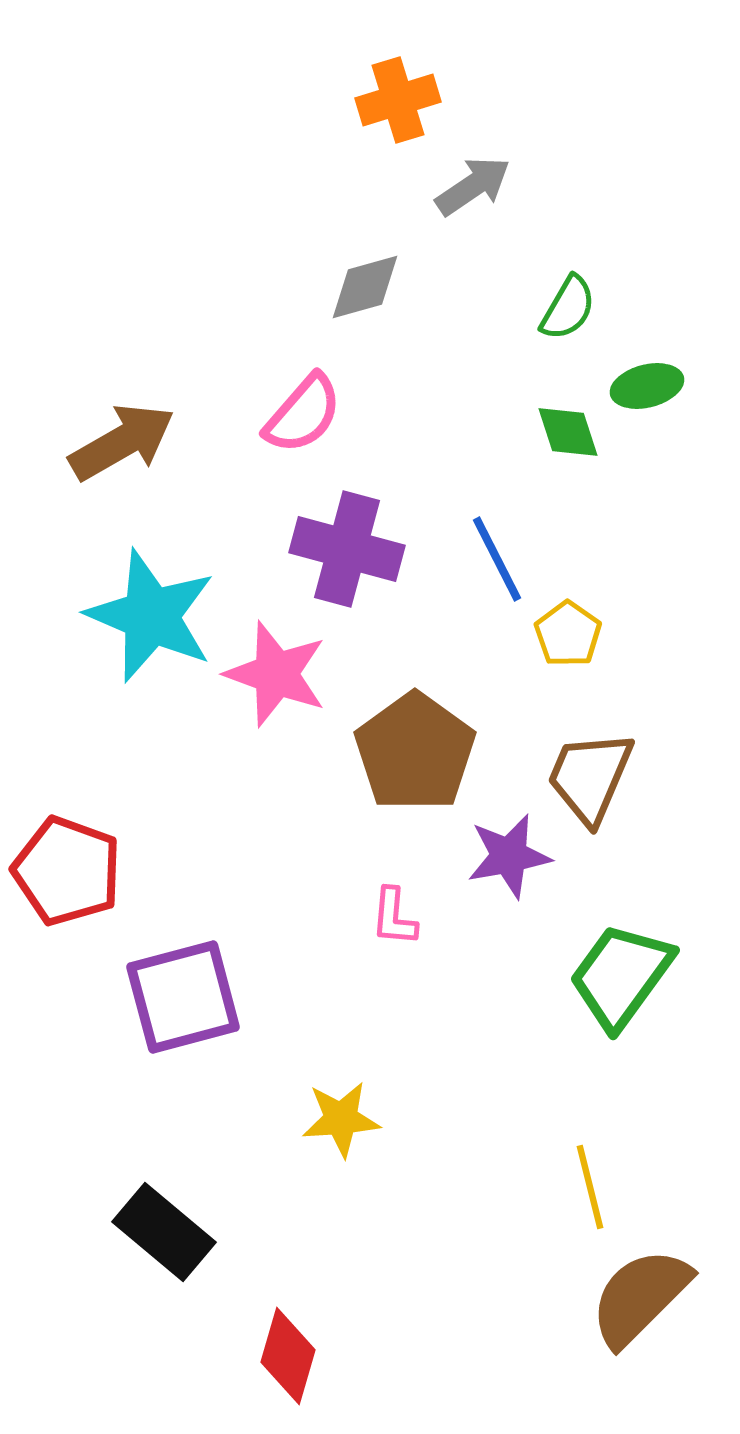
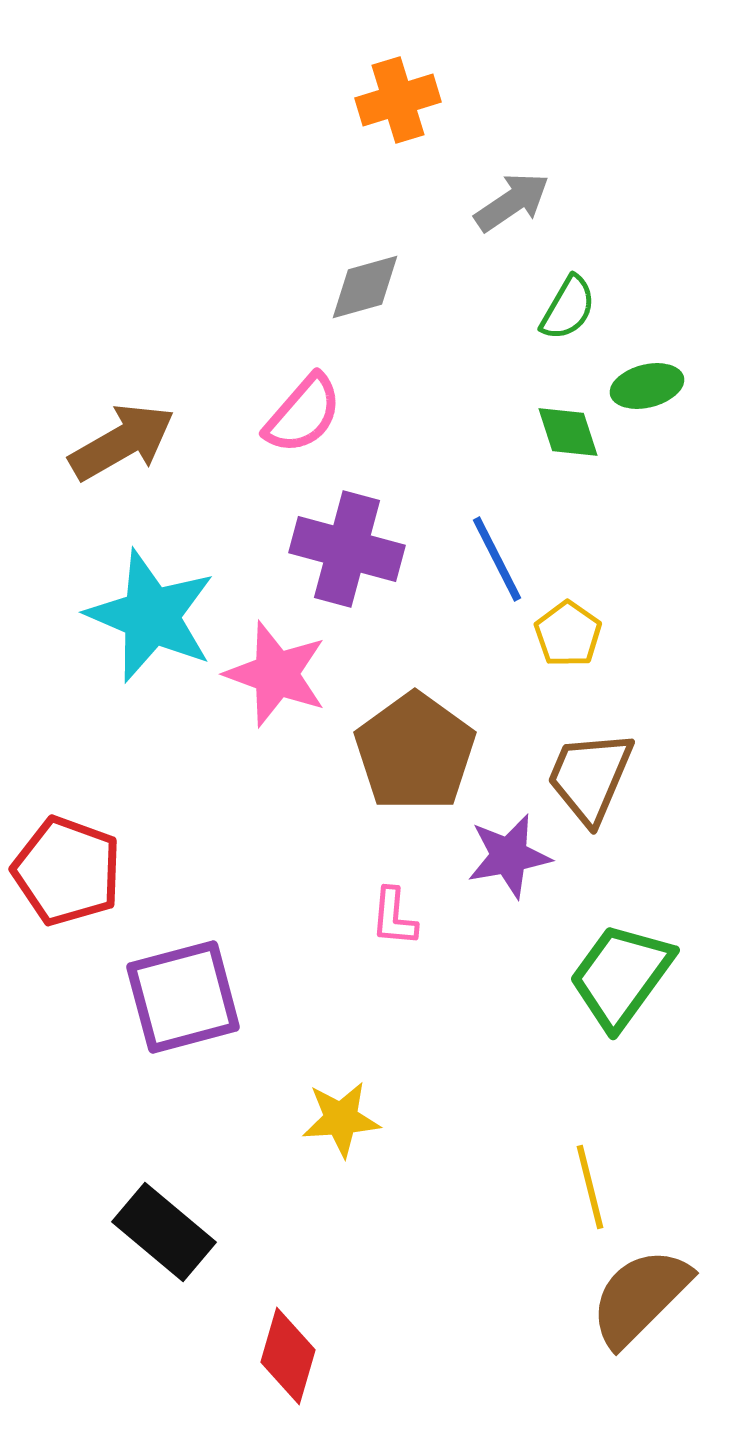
gray arrow: moved 39 px right, 16 px down
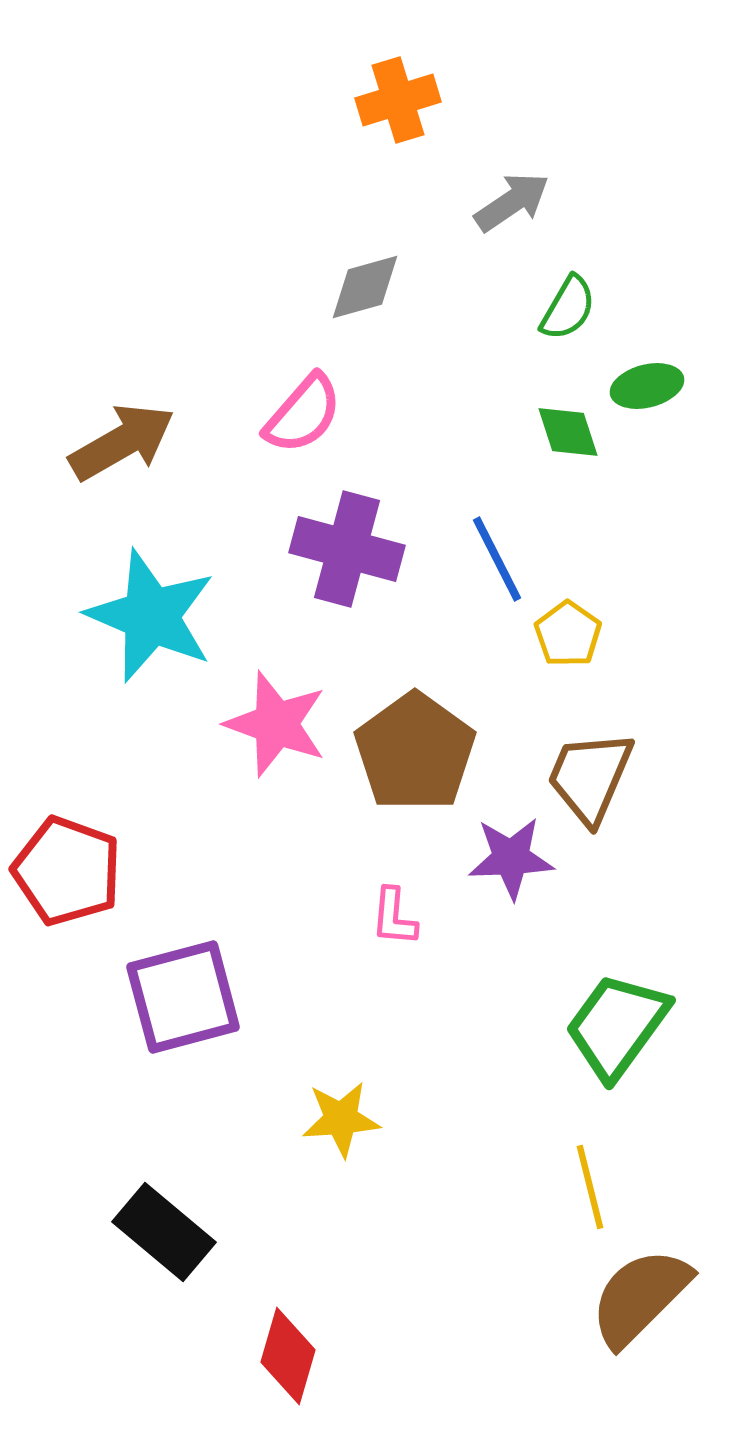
pink star: moved 50 px down
purple star: moved 2 px right, 2 px down; rotated 8 degrees clockwise
green trapezoid: moved 4 px left, 50 px down
